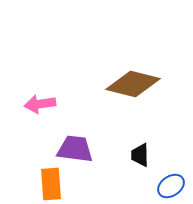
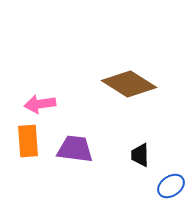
brown diamond: moved 4 px left; rotated 18 degrees clockwise
orange rectangle: moved 23 px left, 43 px up
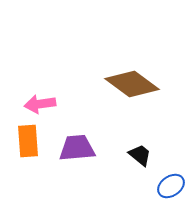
brown diamond: moved 3 px right; rotated 4 degrees clockwise
purple trapezoid: moved 2 px right, 1 px up; rotated 12 degrees counterclockwise
black trapezoid: rotated 130 degrees clockwise
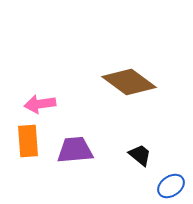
brown diamond: moved 3 px left, 2 px up
purple trapezoid: moved 2 px left, 2 px down
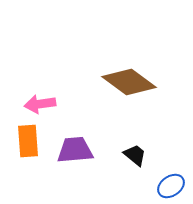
black trapezoid: moved 5 px left
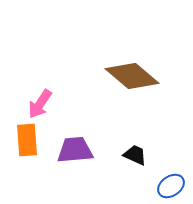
brown diamond: moved 3 px right, 6 px up; rotated 4 degrees clockwise
pink arrow: rotated 48 degrees counterclockwise
orange rectangle: moved 1 px left, 1 px up
black trapezoid: rotated 15 degrees counterclockwise
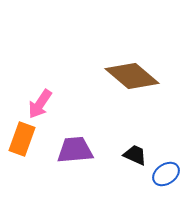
orange rectangle: moved 5 px left, 1 px up; rotated 24 degrees clockwise
blue ellipse: moved 5 px left, 12 px up
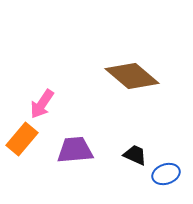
pink arrow: moved 2 px right
orange rectangle: rotated 20 degrees clockwise
blue ellipse: rotated 16 degrees clockwise
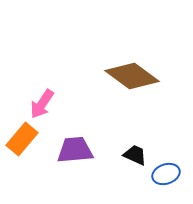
brown diamond: rotated 4 degrees counterclockwise
